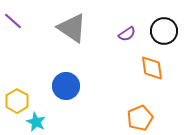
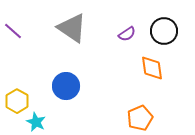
purple line: moved 10 px down
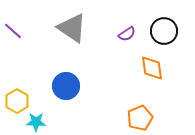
cyan star: rotated 24 degrees counterclockwise
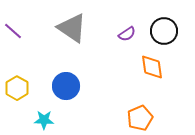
orange diamond: moved 1 px up
yellow hexagon: moved 13 px up
cyan star: moved 8 px right, 2 px up
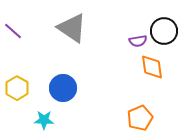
purple semicircle: moved 11 px right, 7 px down; rotated 24 degrees clockwise
blue circle: moved 3 px left, 2 px down
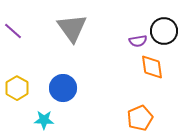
gray triangle: rotated 20 degrees clockwise
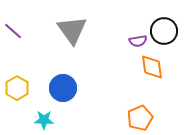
gray triangle: moved 2 px down
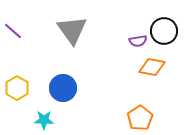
orange diamond: rotated 72 degrees counterclockwise
orange pentagon: rotated 10 degrees counterclockwise
